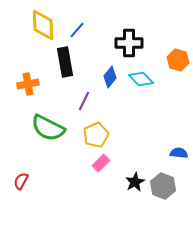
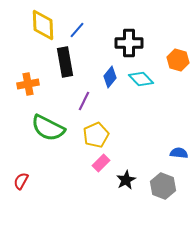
black star: moved 9 px left, 2 px up
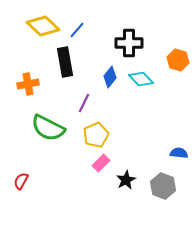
yellow diamond: moved 1 px down; rotated 44 degrees counterclockwise
purple line: moved 2 px down
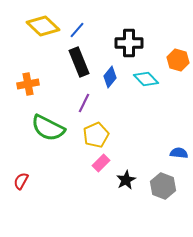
black rectangle: moved 14 px right; rotated 12 degrees counterclockwise
cyan diamond: moved 5 px right
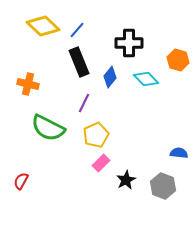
orange cross: rotated 25 degrees clockwise
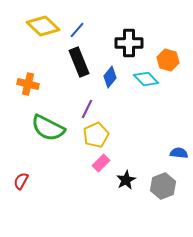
orange hexagon: moved 10 px left
purple line: moved 3 px right, 6 px down
gray hexagon: rotated 20 degrees clockwise
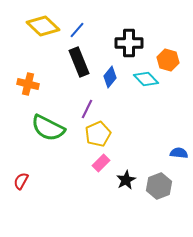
yellow pentagon: moved 2 px right, 1 px up
gray hexagon: moved 4 px left
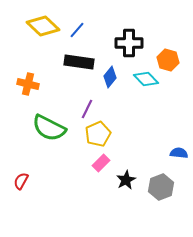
black rectangle: rotated 60 degrees counterclockwise
green semicircle: moved 1 px right
gray hexagon: moved 2 px right, 1 px down
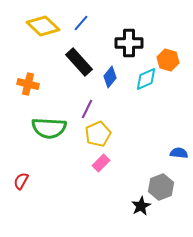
blue line: moved 4 px right, 7 px up
black rectangle: rotated 40 degrees clockwise
cyan diamond: rotated 70 degrees counterclockwise
green semicircle: rotated 24 degrees counterclockwise
black star: moved 15 px right, 26 px down
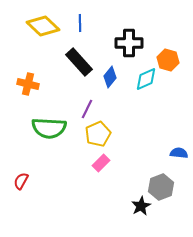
blue line: moved 1 px left; rotated 42 degrees counterclockwise
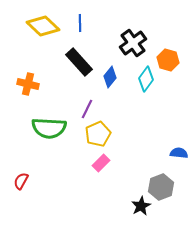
black cross: moved 4 px right; rotated 36 degrees counterclockwise
cyan diamond: rotated 30 degrees counterclockwise
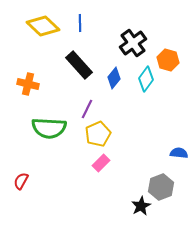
black rectangle: moved 3 px down
blue diamond: moved 4 px right, 1 px down
